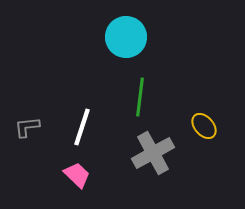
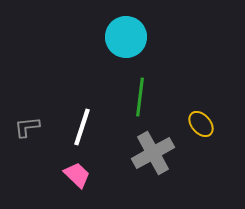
yellow ellipse: moved 3 px left, 2 px up
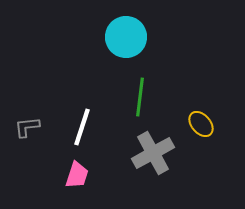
pink trapezoid: rotated 64 degrees clockwise
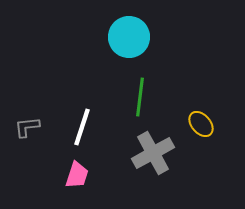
cyan circle: moved 3 px right
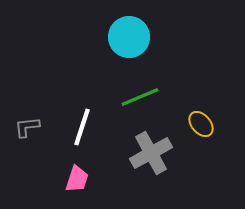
green line: rotated 60 degrees clockwise
gray cross: moved 2 px left
pink trapezoid: moved 4 px down
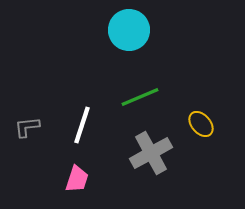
cyan circle: moved 7 px up
white line: moved 2 px up
